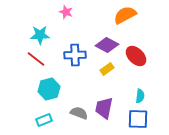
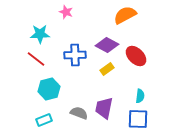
cyan star: moved 1 px up
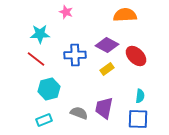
orange semicircle: rotated 25 degrees clockwise
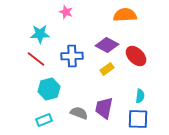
blue cross: moved 3 px left, 1 px down
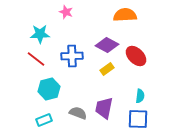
gray semicircle: moved 1 px left
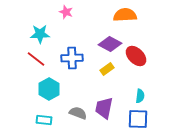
purple diamond: moved 3 px right, 1 px up
blue cross: moved 2 px down
cyan hexagon: rotated 15 degrees counterclockwise
cyan rectangle: rotated 28 degrees clockwise
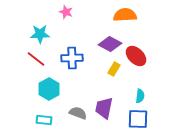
yellow rectangle: moved 7 px right; rotated 24 degrees counterclockwise
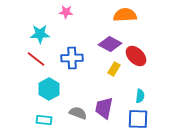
pink star: rotated 16 degrees counterclockwise
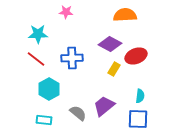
cyan star: moved 2 px left
red ellipse: rotated 65 degrees counterclockwise
purple trapezoid: moved 2 px up; rotated 40 degrees clockwise
gray semicircle: rotated 18 degrees clockwise
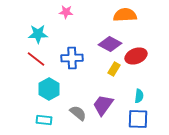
cyan semicircle: moved 1 px left
purple trapezoid: moved 1 px left, 1 px up; rotated 15 degrees counterclockwise
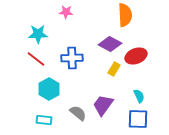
orange semicircle: rotated 90 degrees clockwise
cyan semicircle: rotated 32 degrees counterclockwise
